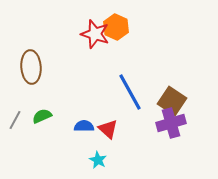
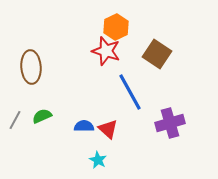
orange hexagon: rotated 10 degrees clockwise
red star: moved 11 px right, 17 px down
brown square: moved 15 px left, 47 px up
purple cross: moved 1 px left
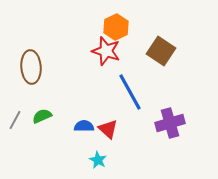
brown square: moved 4 px right, 3 px up
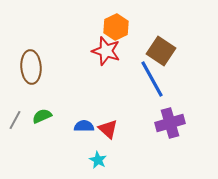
blue line: moved 22 px right, 13 px up
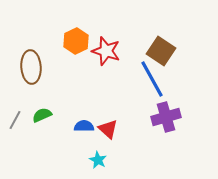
orange hexagon: moved 40 px left, 14 px down
green semicircle: moved 1 px up
purple cross: moved 4 px left, 6 px up
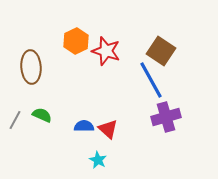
blue line: moved 1 px left, 1 px down
green semicircle: rotated 48 degrees clockwise
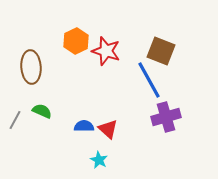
brown square: rotated 12 degrees counterclockwise
blue line: moved 2 px left
green semicircle: moved 4 px up
cyan star: moved 1 px right
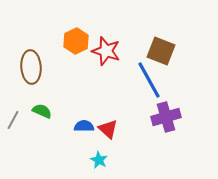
gray line: moved 2 px left
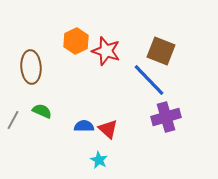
blue line: rotated 15 degrees counterclockwise
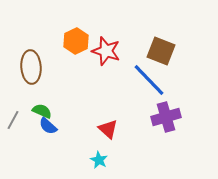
blue semicircle: moved 36 px left; rotated 138 degrees counterclockwise
